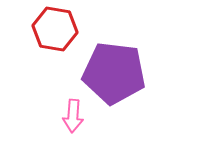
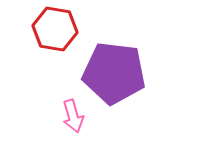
pink arrow: rotated 20 degrees counterclockwise
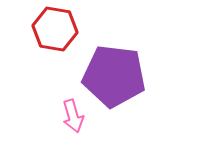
purple pentagon: moved 3 px down
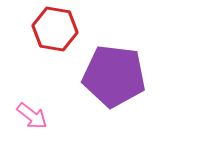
pink arrow: moved 41 px left; rotated 36 degrees counterclockwise
